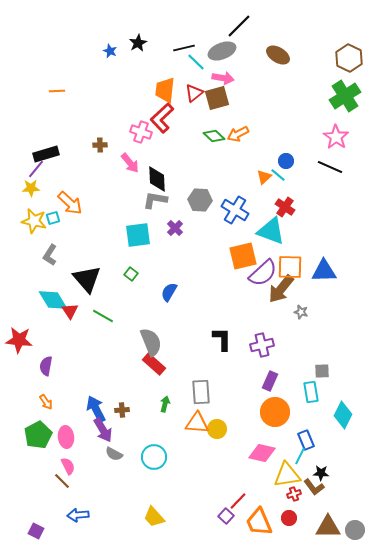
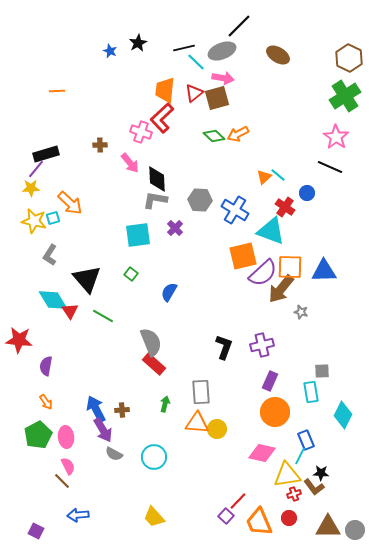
blue circle at (286, 161): moved 21 px right, 32 px down
black L-shape at (222, 339): moved 2 px right, 8 px down; rotated 20 degrees clockwise
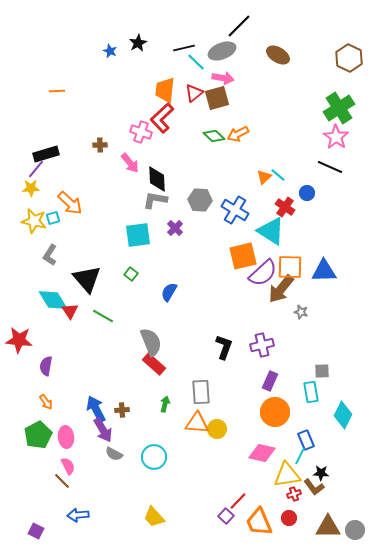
green cross at (345, 96): moved 6 px left, 12 px down
cyan triangle at (271, 231): rotated 12 degrees clockwise
